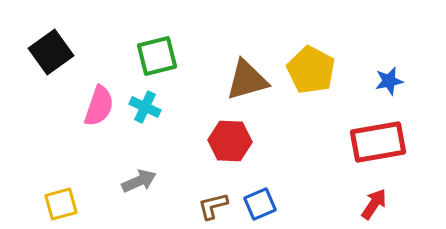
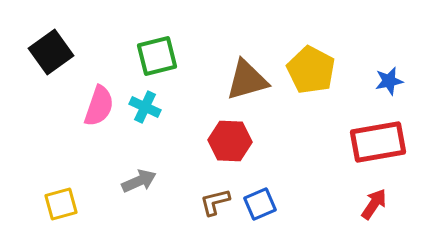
brown L-shape: moved 2 px right, 4 px up
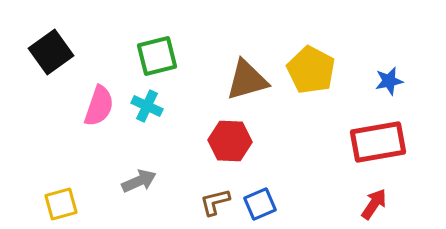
cyan cross: moved 2 px right, 1 px up
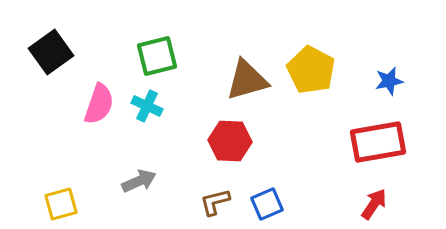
pink semicircle: moved 2 px up
blue square: moved 7 px right
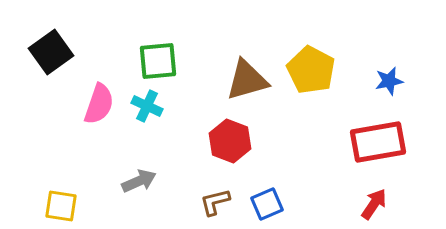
green square: moved 1 px right, 5 px down; rotated 9 degrees clockwise
red hexagon: rotated 18 degrees clockwise
yellow square: moved 2 px down; rotated 24 degrees clockwise
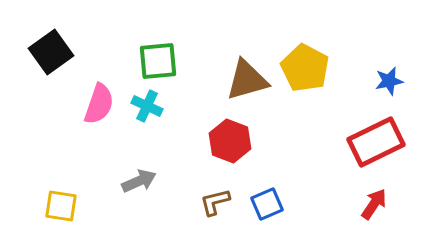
yellow pentagon: moved 6 px left, 2 px up
red rectangle: moved 2 px left; rotated 16 degrees counterclockwise
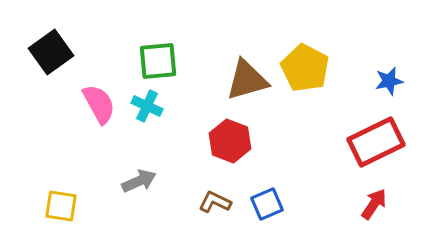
pink semicircle: rotated 48 degrees counterclockwise
brown L-shape: rotated 40 degrees clockwise
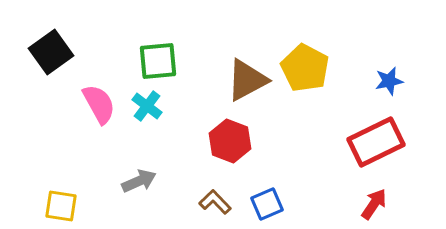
brown triangle: rotated 12 degrees counterclockwise
cyan cross: rotated 12 degrees clockwise
brown L-shape: rotated 20 degrees clockwise
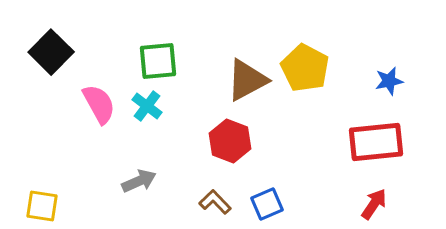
black square: rotated 9 degrees counterclockwise
red rectangle: rotated 20 degrees clockwise
yellow square: moved 19 px left
